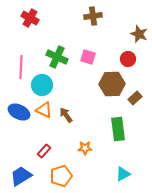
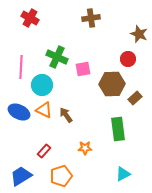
brown cross: moved 2 px left, 2 px down
pink square: moved 5 px left, 12 px down; rotated 28 degrees counterclockwise
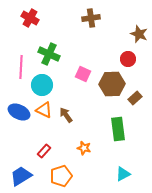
green cross: moved 8 px left, 3 px up
pink square: moved 5 px down; rotated 35 degrees clockwise
orange star: moved 1 px left; rotated 16 degrees clockwise
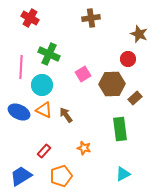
pink square: rotated 35 degrees clockwise
green rectangle: moved 2 px right
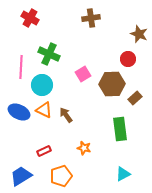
red rectangle: rotated 24 degrees clockwise
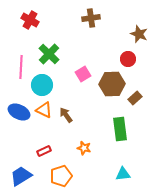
red cross: moved 2 px down
green cross: rotated 20 degrees clockwise
cyan triangle: rotated 21 degrees clockwise
